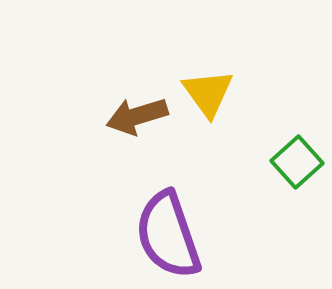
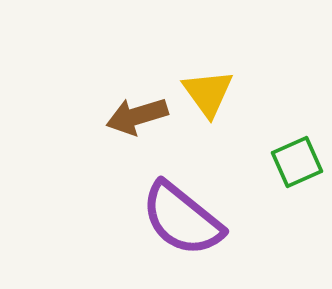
green square: rotated 18 degrees clockwise
purple semicircle: moved 14 px right, 16 px up; rotated 32 degrees counterclockwise
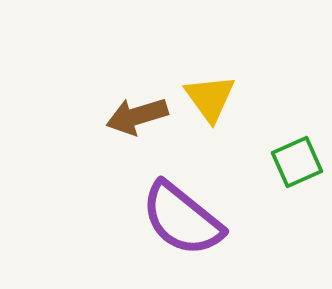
yellow triangle: moved 2 px right, 5 px down
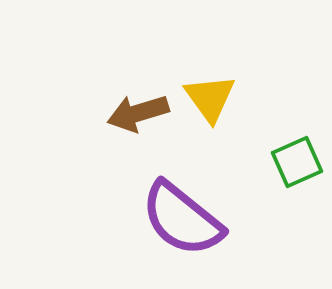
brown arrow: moved 1 px right, 3 px up
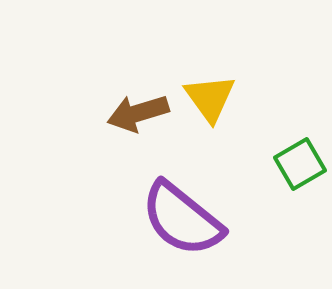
green square: moved 3 px right, 2 px down; rotated 6 degrees counterclockwise
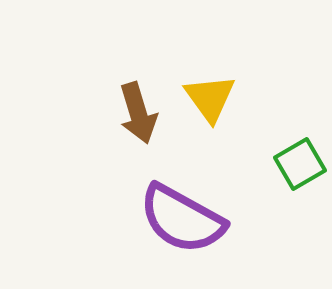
brown arrow: rotated 90 degrees counterclockwise
purple semicircle: rotated 10 degrees counterclockwise
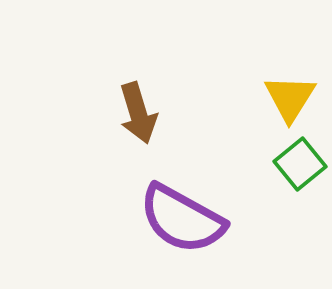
yellow triangle: moved 80 px right; rotated 8 degrees clockwise
green square: rotated 9 degrees counterclockwise
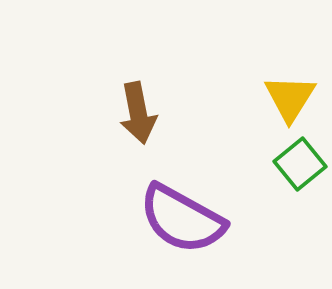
brown arrow: rotated 6 degrees clockwise
